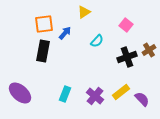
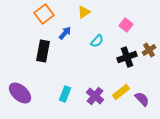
orange square: moved 10 px up; rotated 30 degrees counterclockwise
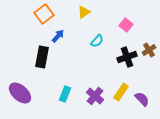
blue arrow: moved 7 px left, 3 px down
black rectangle: moved 1 px left, 6 px down
yellow rectangle: rotated 18 degrees counterclockwise
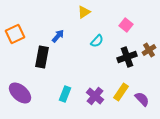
orange square: moved 29 px left, 20 px down; rotated 12 degrees clockwise
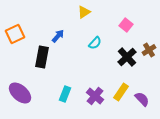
cyan semicircle: moved 2 px left, 2 px down
black cross: rotated 24 degrees counterclockwise
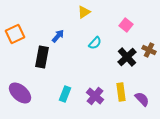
brown cross: rotated 32 degrees counterclockwise
yellow rectangle: rotated 42 degrees counterclockwise
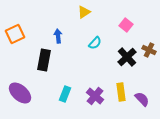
blue arrow: rotated 48 degrees counterclockwise
black rectangle: moved 2 px right, 3 px down
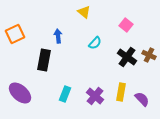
yellow triangle: rotated 48 degrees counterclockwise
brown cross: moved 5 px down
black cross: rotated 12 degrees counterclockwise
yellow rectangle: rotated 18 degrees clockwise
